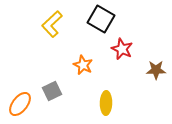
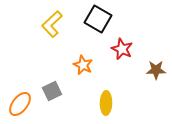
black square: moved 3 px left
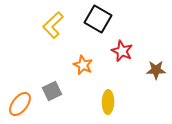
yellow L-shape: moved 1 px right, 1 px down
red star: moved 2 px down
yellow ellipse: moved 2 px right, 1 px up
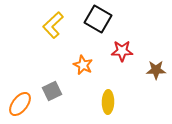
red star: rotated 25 degrees counterclockwise
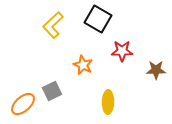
orange ellipse: moved 3 px right; rotated 10 degrees clockwise
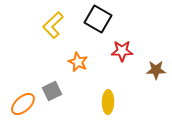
orange star: moved 5 px left, 3 px up
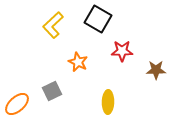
orange ellipse: moved 6 px left
